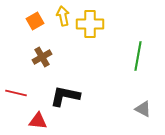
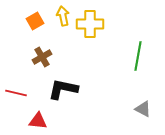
black L-shape: moved 2 px left, 7 px up
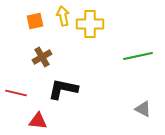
orange square: rotated 18 degrees clockwise
green line: rotated 68 degrees clockwise
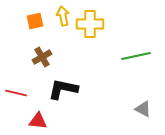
green line: moved 2 px left
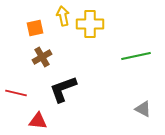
orange square: moved 7 px down
black L-shape: rotated 32 degrees counterclockwise
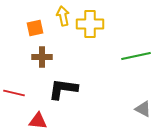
brown cross: rotated 30 degrees clockwise
black L-shape: rotated 28 degrees clockwise
red line: moved 2 px left
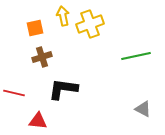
yellow cross: rotated 20 degrees counterclockwise
brown cross: rotated 18 degrees counterclockwise
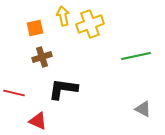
red triangle: rotated 18 degrees clockwise
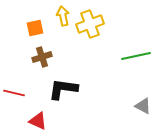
gray triangle: moved 3 px up
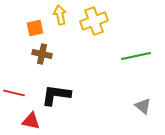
yellow arrow: moved 3 px left, 1 px up
yellow cross: moved 4 px right, 3 px up
brown cross: moved 3 px up; rotated 30 degrees clockwise
black L-shape: moved 7 px left, 6 px down
gray triangle: rotated 12 degrees clockwise
red triangle: moved 7 px left; rotated 12 degrees counterclockwise
